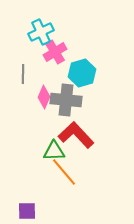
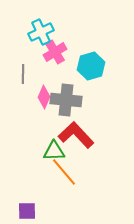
cyan hexagon: moved 9 px right, 7 px up
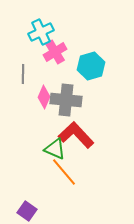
green triangle: moved 1 px right, 2 px up; rotated 25 degrees clockwise
purple square: rotated 36 degrees clockwise
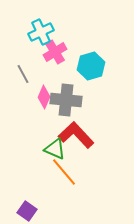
gray line: rotated 30 degrees counterclockwise
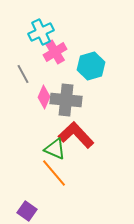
orange line: moved 10 px left, 1 px down
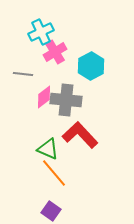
cyan hexagon: rotated 12 degrees counterclockwise
gray line: rotated 54 degrees counterclockwise
pink diamond: rotated 30 degrees clockwise
red L-shape: moved 4 px right
green triangle: moved 7 px left
purple square: moved 24 px right
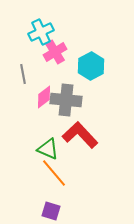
gray line: rotated 72 degrees clockwise
purple square: rotated 18 degrees counterclockwise
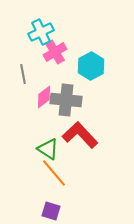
green triangle: rotated 10 degrees clockwise
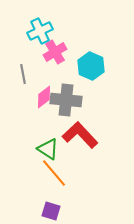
cyan cross: moved 1 px left, 1 px up
cyan hexagon: rotated 8 degrees counterclockwise
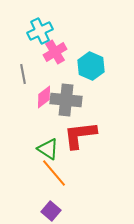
red L-shape: rotated 54 degrees counterclockwise
purple square: rotated 24 degrees clockwise
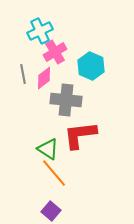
pink diamond: moved 19 px up
